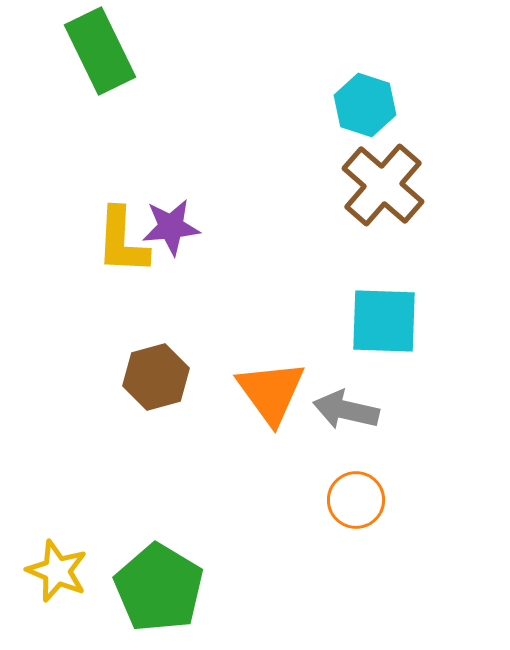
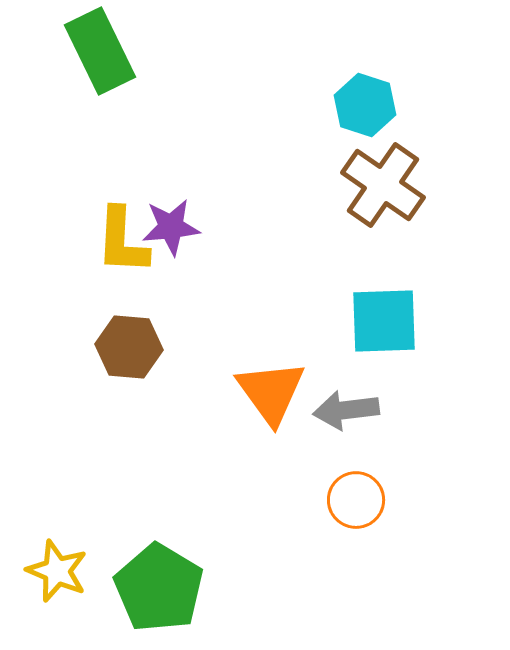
brown cross: rotated 6 degrees counterclockwise
cyan square: rotated 4 degrees counterclockwise
brown hexagon: moved 27 px left, 30 px up; rotated 20 degrees clockwise
gray arrow: rotated 20 degrees counterclockwise
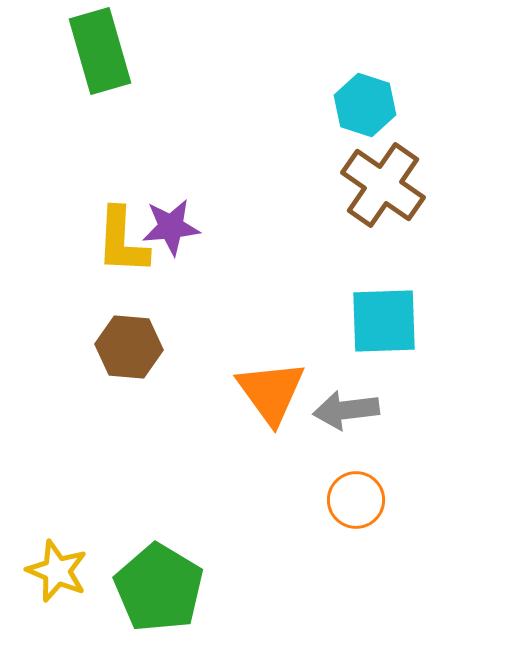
green rectangle: rotated 10 degrees clockwise
